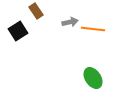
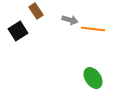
gray arrow: moved 2 px up; rotated 28 degrees clockwise
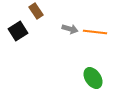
gray arrow: moved 9 px down
orange line: moved 2 px right, 3 px down
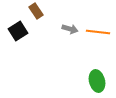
orange line: moved 3 px right
green ellipse: moved 4 px right, 3 px down; rotated 20 degrees clockwise
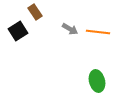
brown rectangle: moved 1 px left, 1 px down
gray arrow: rotated 14 degrees clockwise
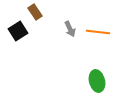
gray arrow: rotated 35 degrees clockwise
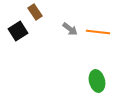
gray arrow: rotated 28 degrees counterclockwise
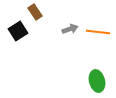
gray arrow: rotated 56 degrees counterclockwise
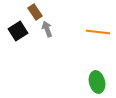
gray arrow: moved 23 px left; rotated 91 degrees counterclockwise
green ellipse: moved 1 px down
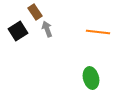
green ellipse: moved 6 px left, 4 px up
